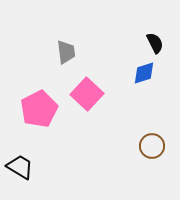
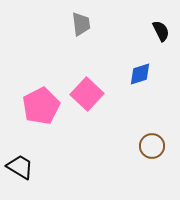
black semicircle: moved 6 px right, 12 px up
gray trapezoid: moved 15 px right, 28 px up
blue diamond: moved 4 px left, 1 px down
pink pentagon: moved 2 px right, 3 px up
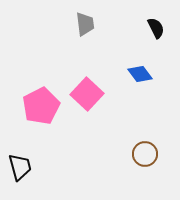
gray trapezoid: moved 4 px right
black semicircle: moved 5 px left, 3 px up
blue diamond: rotated 70 degrees clockwise
brown circle: moved 7 px left, 8 px down
black trapezoid: rotated 44 degrees clockwise
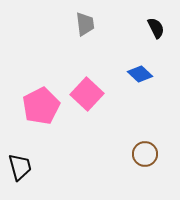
blue diamond: rotated 10 degrees counterclockwise
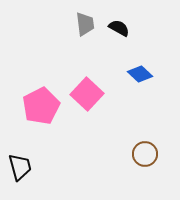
black semicircle: moved 37 px left; rotated 35 degrees counterclockwise
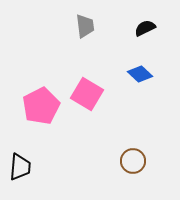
gray trapezoid: moved 2 px down
black semicircle: moved 26 px right; rotated 55 degrees counterclockwise
pink square: rotated 12 degrees counterclockwise
brown circle: moved 12 px left, 7 px down
black trapezoid: rotated 20 degrees clockwise
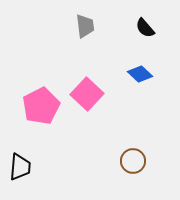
black semicircle: rotated 105 degrees counterclockwise
pink square: rotated 12 degrees clockwise
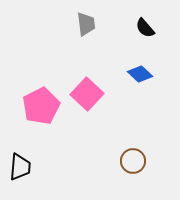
gray trapezoid: moved 1 px right, 2 px up
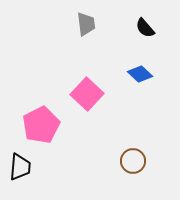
pink pentagon: moved 19 px down
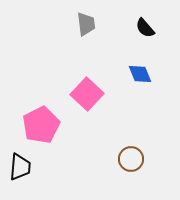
blue diamond: rotated 25 degrees clockwise
brown circle: moved 2 px left, 2 px up
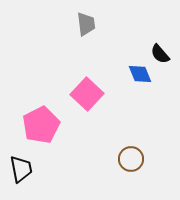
black semicircle: moved 15 px right, 26 px down
black trapezoid: moved 1 px right, 2 px down; rotated 16 degrees counterclockwise
